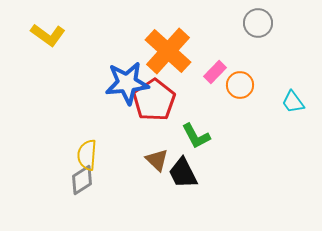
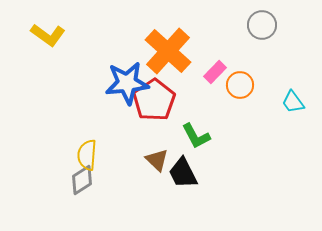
gray circle: moved 4 px right, 2 px down
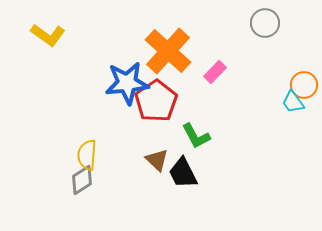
gray circle: moved 3 px right, 2 px up
orange circle: moved 64 px right
red pentagon: moved 2 px right, 1 px down
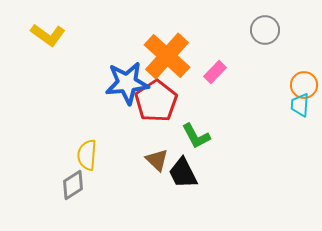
gray circle: moved 7 px down
orange cross: moved 1 px left, 5 px down
cyan trapezoid: moved 7 px right, 3 px down; rotated 40 degrees clockwise
gray diamond: moved 9 px left, 5 px down
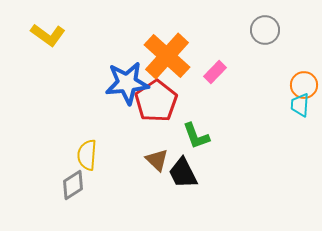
green L-shape: rotated 8 degrees clockwise
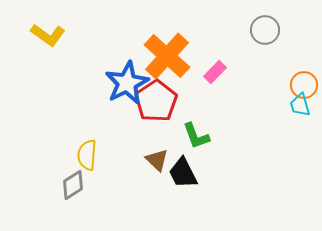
blue star: rotated 21 degrees counterclockwise
cyan trapezoid: rotated 20 degrees counterclockwise
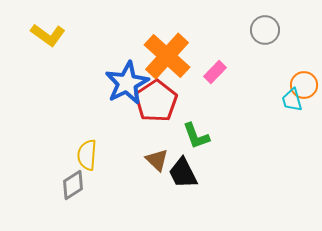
cyan trapezoid: moved 8 px left, 5 px up
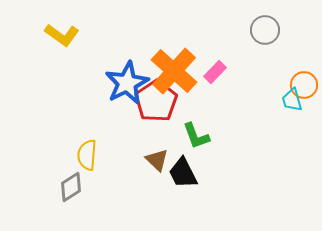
yellow L-shape: moved 14 px right
orange cross: moved 7 px right, 15 px down
gray diamond: moved 2 px left, 2 px down
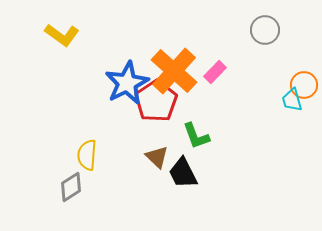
brown triangle: moved 3 px up
